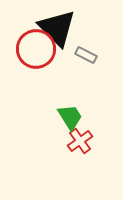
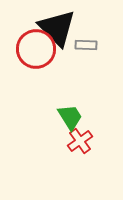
gray rectangle: moved 10 px up; rotated 25 degrees counterclockwise
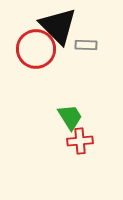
black triangle: moved 1 px right, 2 px up
red cross: rotated 30 degrees clockwise
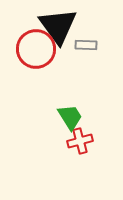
black triangle: rotated 9 degrees clockwise
red cross: rotated 10 degrees counterclockwise
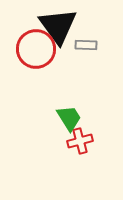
green trapezoid: moved 1 px left, 1 px down
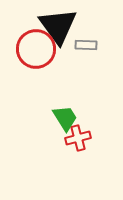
green trapezoid: moved 4 px left
red cross: moved 2 px left, 3 px up
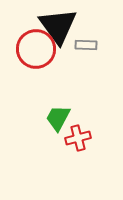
green trapezoid: moved 7 px left; rotated 120 degrees counterclockwise
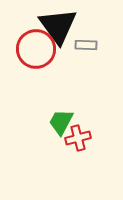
green trapezoid: moved 3 px right, 4 px down
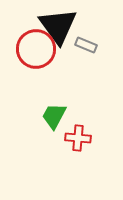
gray rectangle: rotated 20 degrees clockwise
green trapezoid: moved 7 px left, 6 px up
red cross: rotated 20 degrees clockwise
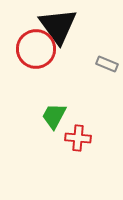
gray rectangle: moved 21 px right, 19 px down
